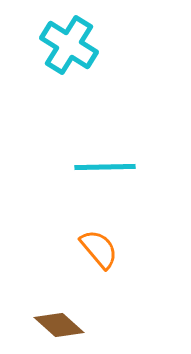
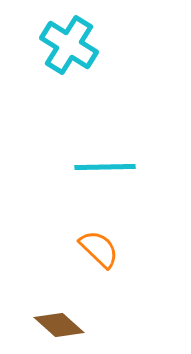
orange semicircle: rotated 6 degrees counterclockwise
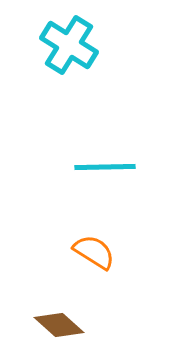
orange semicircle: moved 5 px left, 3 px down; rotated 12 degrees counterclockwise
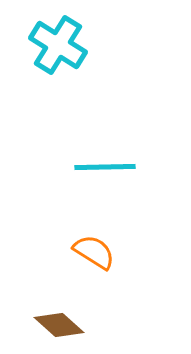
cyan cross: moved 11 px left
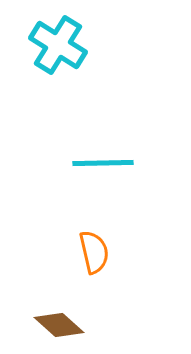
cyan line: moved 2 px left, 4 px up
orange semicircle: rotated 45 degrees clockwise
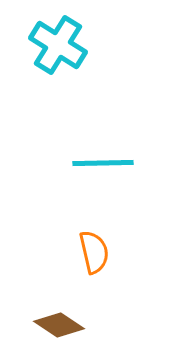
brown diamond: rotated 9 degrees counterclockwise
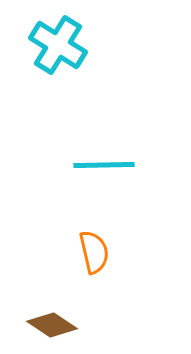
cyan line: moved 1 px right, 2 px down
brown diamond: moved 7 px left
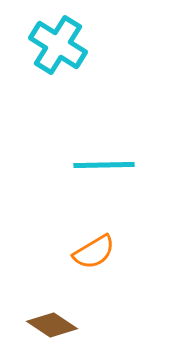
orange semicircle: rotated 72 degrees clockwise
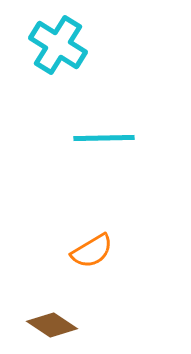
cyan line: moved 27 px up
orange semicircle: moved 2 px left, 1 px up
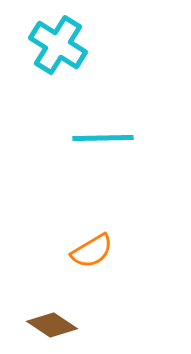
cyan line: moved 1 px left
